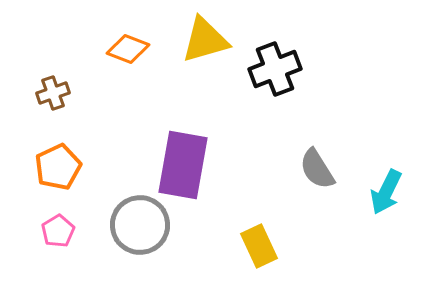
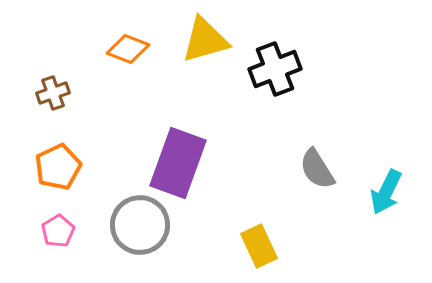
purple rectangle: moved 5 px left, 2 px up; rotated 10 degrees clockwise
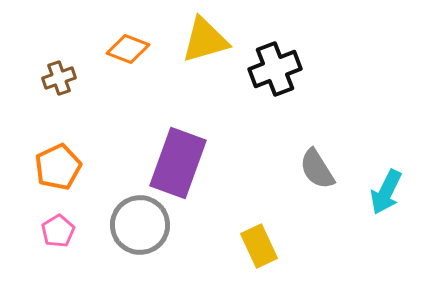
brown cross: moved 6 px right, 15 px up
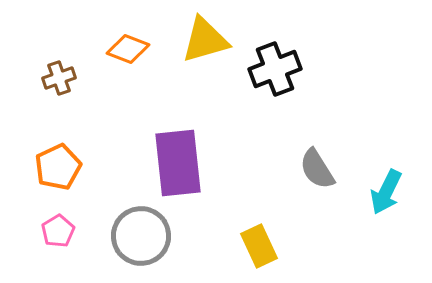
purple rectangle: rotated 26 degrees counterclockwise
gray circle: moved 1 px right, 11 px down
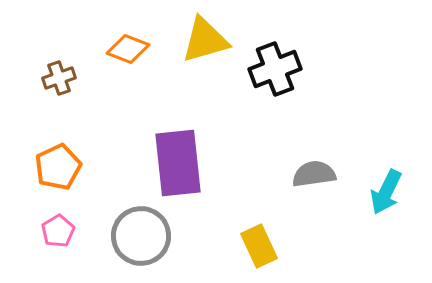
gray semicircle: moved 3 px left, 5 px down; rotated 114 degrees clockwise
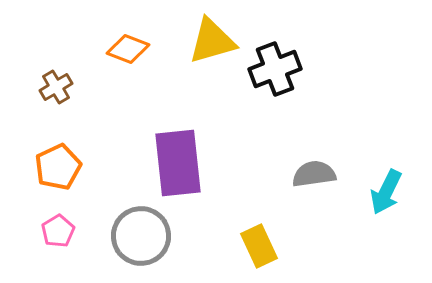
yellow triangle: moved 7 px right, 1 px down
brown cross: moved 3 px left, 9 px down; rotated 12 degrees counterclockwise
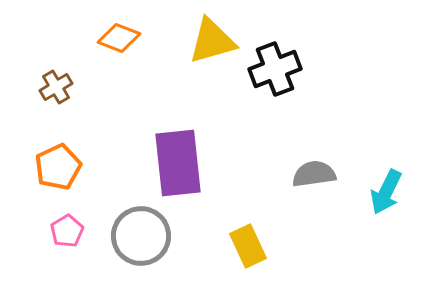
orange diamond: moved 9 px left, 11 px up
pink pentagon: moved 9 px right
yellow rectangle: moved 11 px left
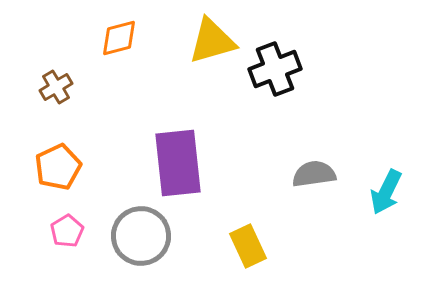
orange diamond: rotated 36 degrees counterclockwise
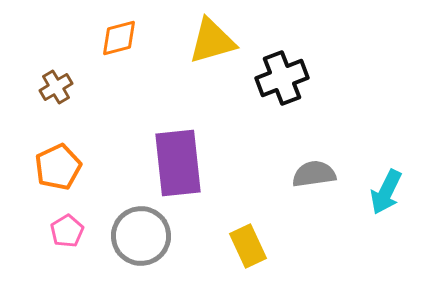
black cross: moved 7 px right, 9 px down
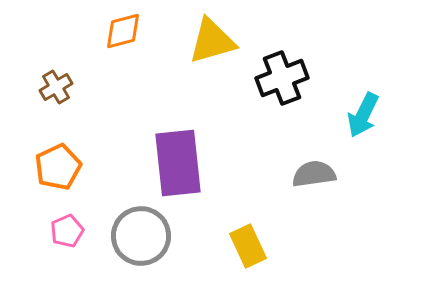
orange diamond: moved 4 px right, 7 px up
cyan arrow: moved 23 px left, 77 px up
pink pentagon: rotated 8 degrees clockwise
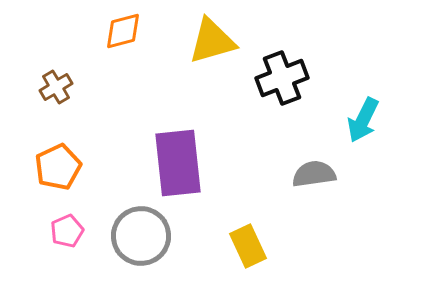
cyan arrow: moved 5 px down
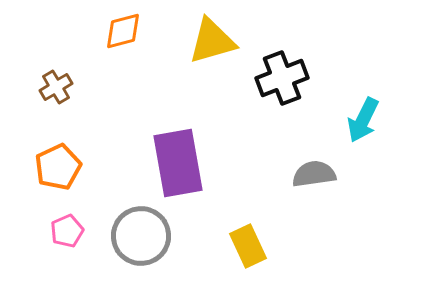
purple rectangle: rotated 4 degrees counterclockwise
